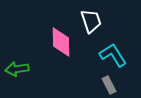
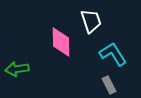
cyan L-shape: moved 1 px up
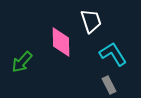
green arrow: moved 5 px right, 7 px up; rotated 40 degrees counterclockwise
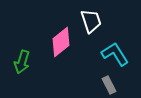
pink diamond: rotated 52 degrees clockwise
cyan L-shape: moved 2 px right
green arrow: rotated 25 degrees counterclockwise
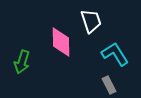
pink diamond: rotated 52 degrees counterclockwise
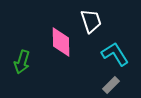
gray rectangle: moved 2 px right; rotated 72 degrees clockwise
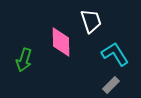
green arrow: moved 2 px right, 2 px up
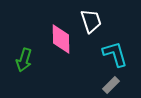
pink diamond: moved 3 px up
cyan L-shape: rotated 16 degrees clockwise
